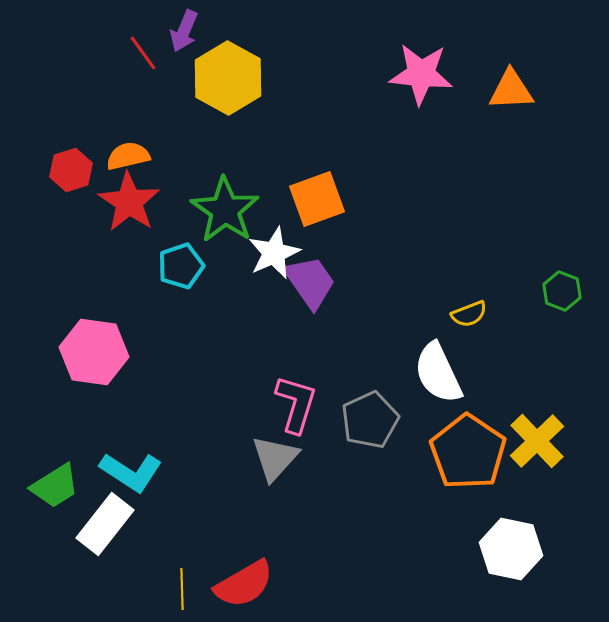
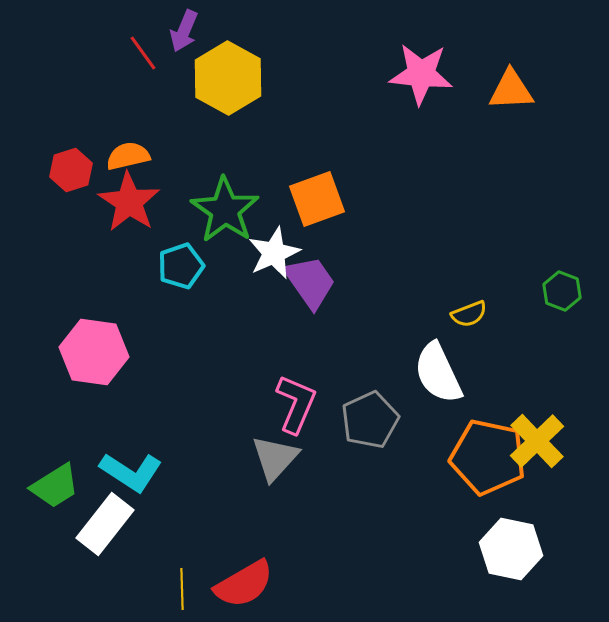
pink L-shape: rotated 6 degrees clockwise
orange pentagon: moved 20 px right, 5 px down; rotated 22 degrees counterclockwise
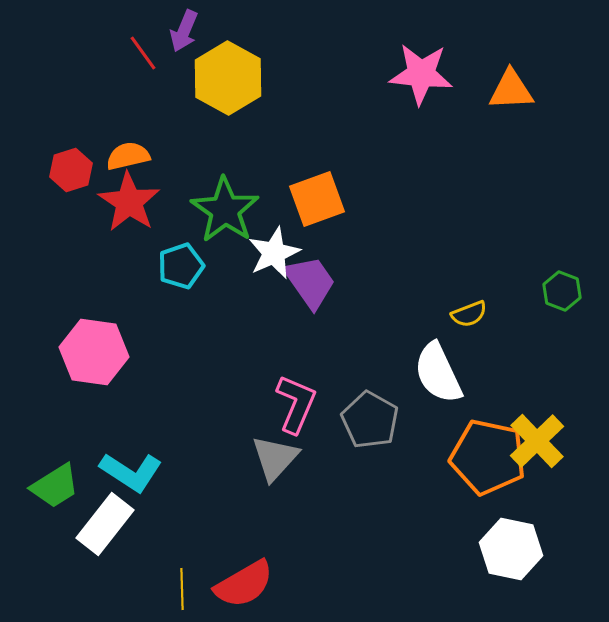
gray pentagon: rotated 18 degrees counterclockwise
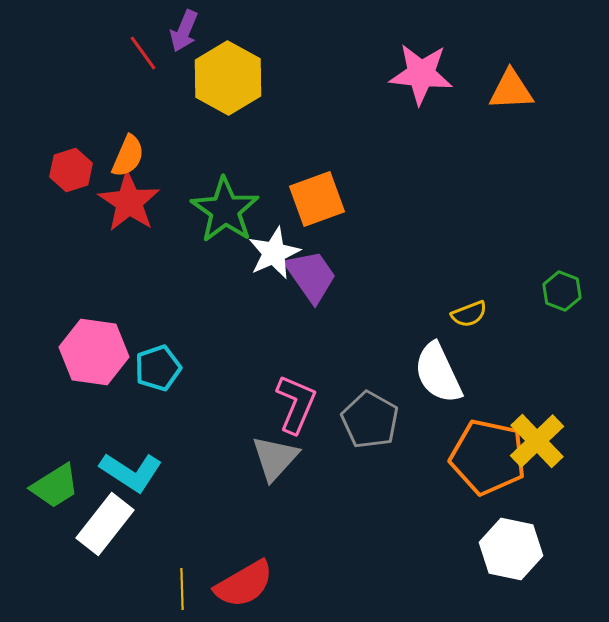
orange semicircle: rotated 126 degrees clockwise
cyan pentagon: moved 23 px left, 102 px down
purple trapezoid: moved 1 px right, 6 px up
